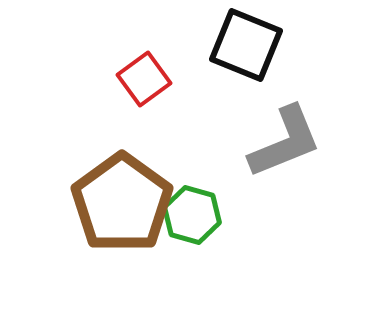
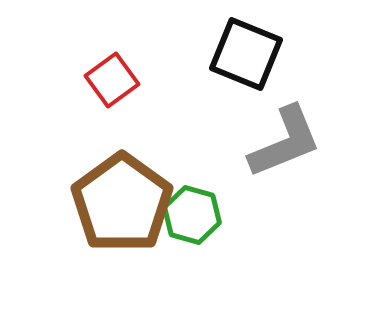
black square: moved 9 px down
red square: moved 32 px left, 1 px down
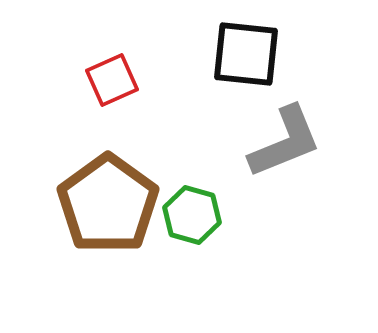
black square: rotated 16 degrees counterclockwise
red square: rotated 12 degrees clockwise
brown pentagon: moved 14 px left, 1 px down
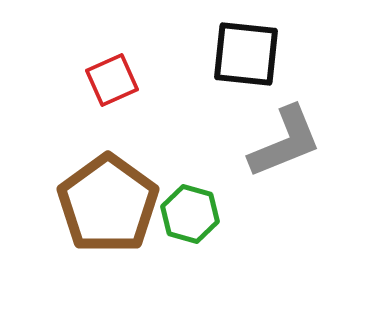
green hexagon: moved 2 px left, 1 px up
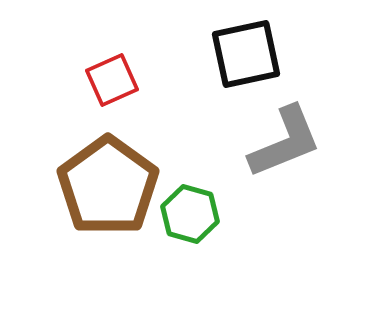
black square: rotated 18 degrees counterclockwise
brown pentagon: moved 18 px up
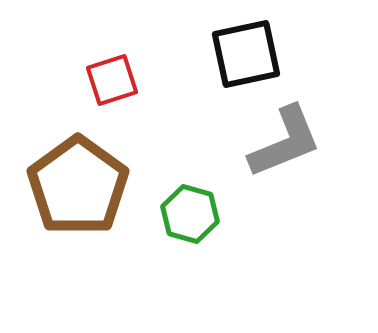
red square: rotated 6 degrees clockwise
brown pentagon: moved 30 px left
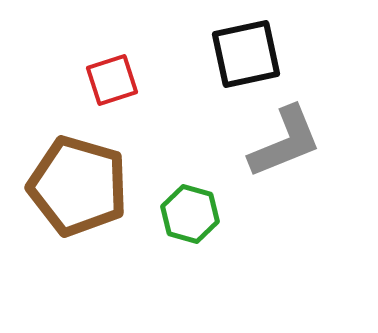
brown pentagon: rotated 20 degrees counterclockwise
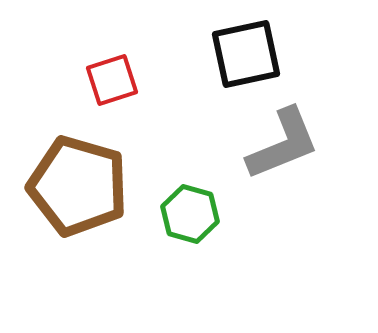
gray L-shape: moved 2 px left, 2 px down
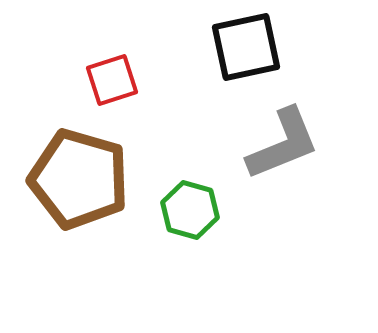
black square: moved 7 px up
brown pentagon: moved 1 px right, 7 px up
green hexagon: moved 4 px up
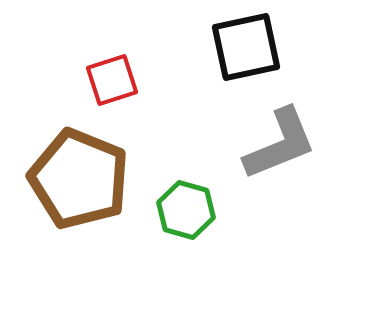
gray L-shape: moved 3 px left
brown pentagon: rotated 6 degrees clockwise
green hexagon: moved 4 px left
